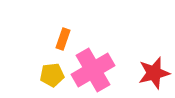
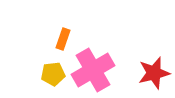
yellow pentagon: moved 1 px right, 1 px up
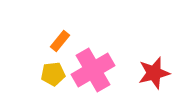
orange rectangle: moved 3 px left, 2 px down; rotated 20 degrees clockwise
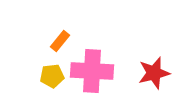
pink cross: moved 1 px left, 1 px down; rotated 33 degrees clockwise
yellow pentagon: moved 1 px left, 2 px down
